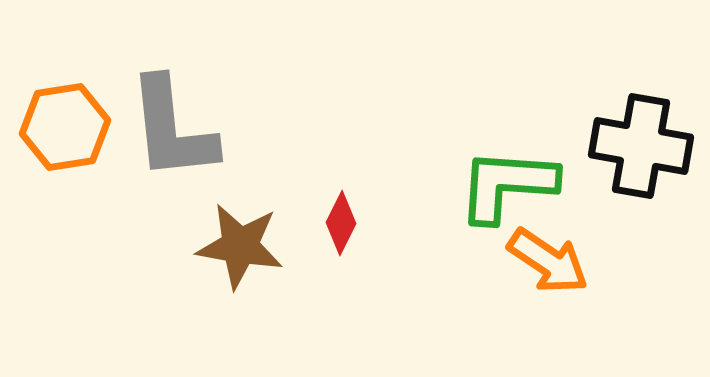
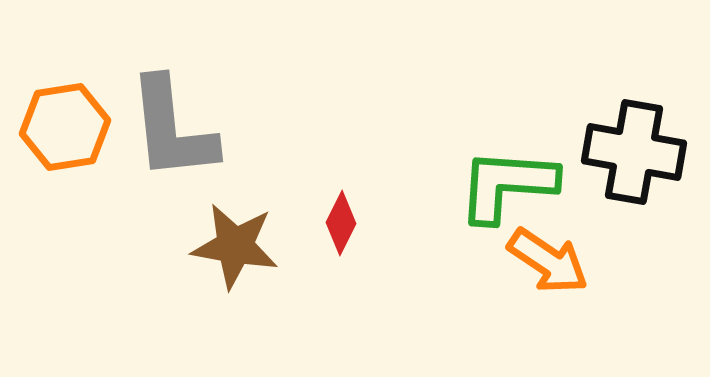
black cross: moved 7 px left, 6 px down
brown star: moved 5 px left
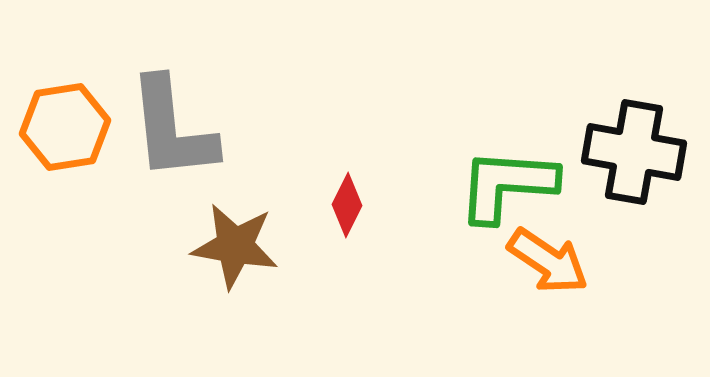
red diamond: moved 6 px right, 18 px up
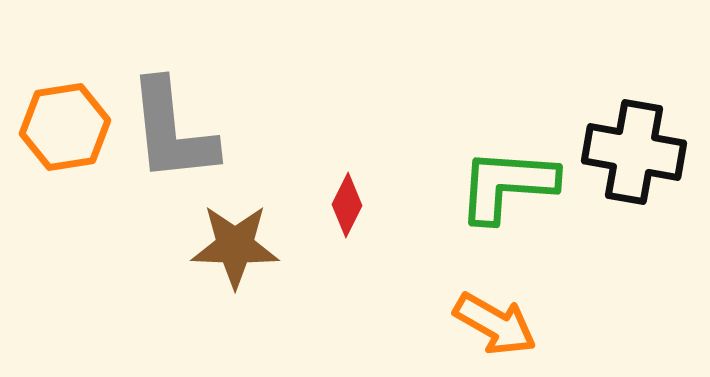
gray L-shape: moved 2 px down
brown star: rotated 8 degrees counterclockwise
orange arrow: moved 53 px left, 63 px down; rotated 4 degrees counterclockwise
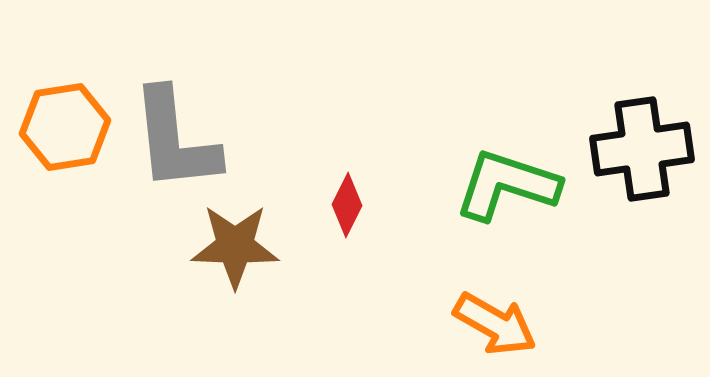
gray L-shape: moved 3 px right, 9 px down
black cross: moved 8 px right, 3 px up; rotated 18 degrees counterclockwise
green L-shape: rotated 14 degrees clockwise
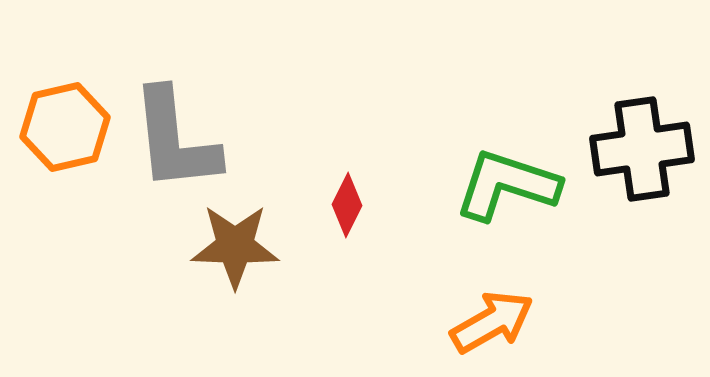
orange hexagon: rotated 4 degrees counterclockwise
orange arrow: moved 3 px left, 2 px up; rotated 60 degrees counterclockwise
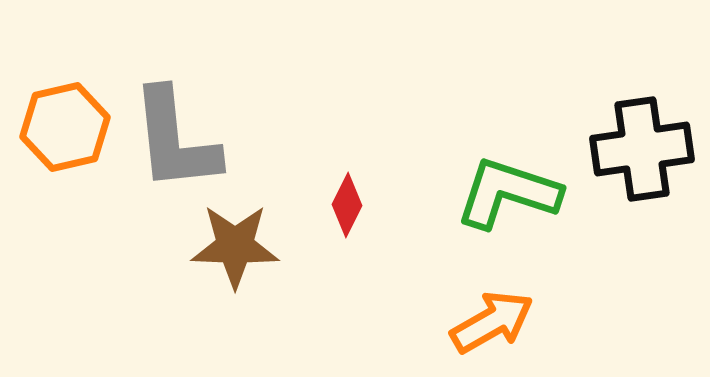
green L-shape: moved 1 px right, 8 px down
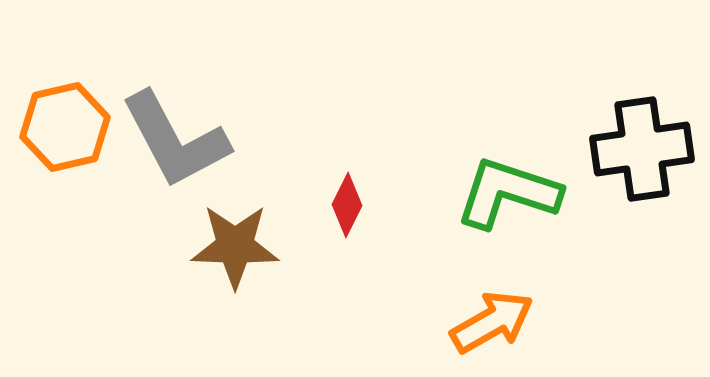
gray L-shape: rotated 22 degrees counterclockwise
